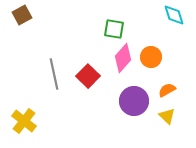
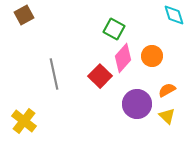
brown square: moved 2 px right
green square: rotated 20 degrees clockwise
orange circle: moved 1 px right, 1 px up
red square: moved 12 px right
purple circle: moved 3 px right, 3 px down
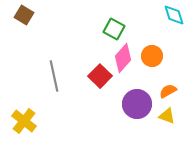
brown square: rotated 30 degrees counterclockwise
gray line: moved 2 px down
orange semicircle: moved 1 px right, 1 px down
yellow triangle: rotated 24 degrees counterclockwise
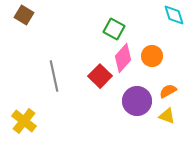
purple circle: moved 3 px up
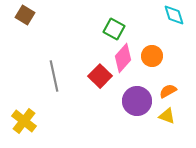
brown square: moved 1 px right
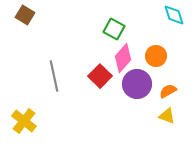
orange circle: moved 4 px right
purple circle: moved 17 px up
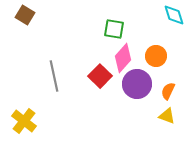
green square: rotated 20 degrees counterclockwise
orange semicircle: rotated 36 degrees counterclockwise
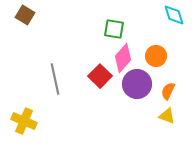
gray line: moved 1 px right, 3 px down
yellow cross: rotated 15 degrees counterclockwise
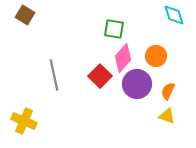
gray line: moved 1 px left, 4 px up
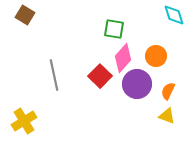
yellow cross: rotated 35 degrees clockwise
